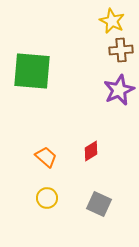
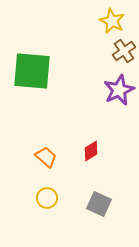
brown cross: moved 3 px right, 1 px down; rotated 30 degrees counterclockwise
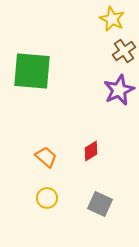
yellow star: moved 2 px up
gray square: moved 1 px right
